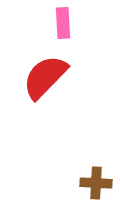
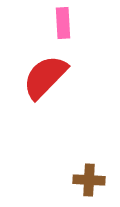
brown cross: moved 7 px left, 3 px up
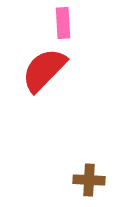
red semicircle: moved 1 px left, 7 px up
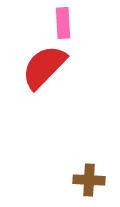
red semicircle: moved 3 px up
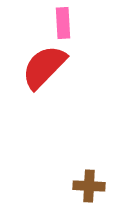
brown cross: moved 6 px down
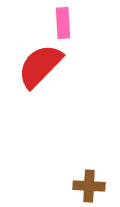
red semicircle: moved 4 px left, 1 px up
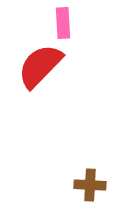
brown cross: moved 1 px right, 1 px up
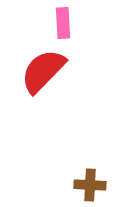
red semicircle: moved 3 px right, 5 px down
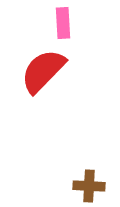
brown cross: moved 1 px left, 1 px down
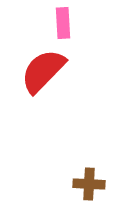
brown cross: moved 2 px up
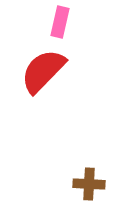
pink rectangle: moved 3 px left, 1 px up; rotated 16 degrees clockwise
